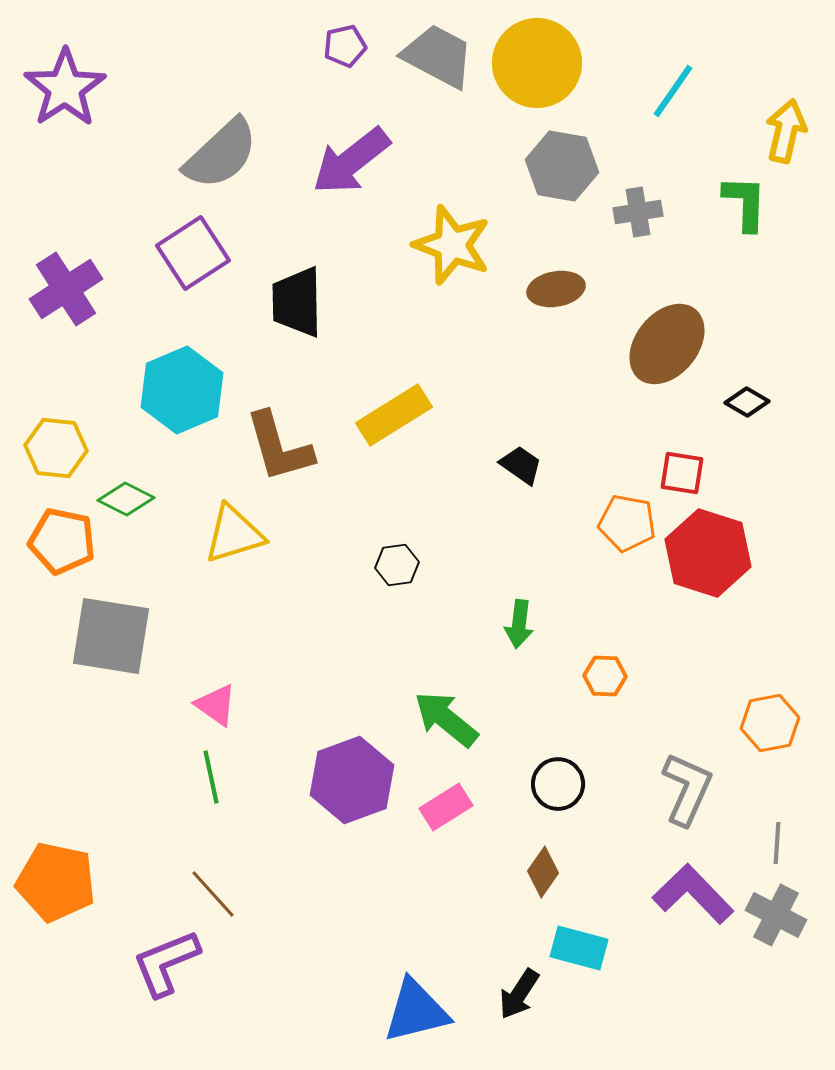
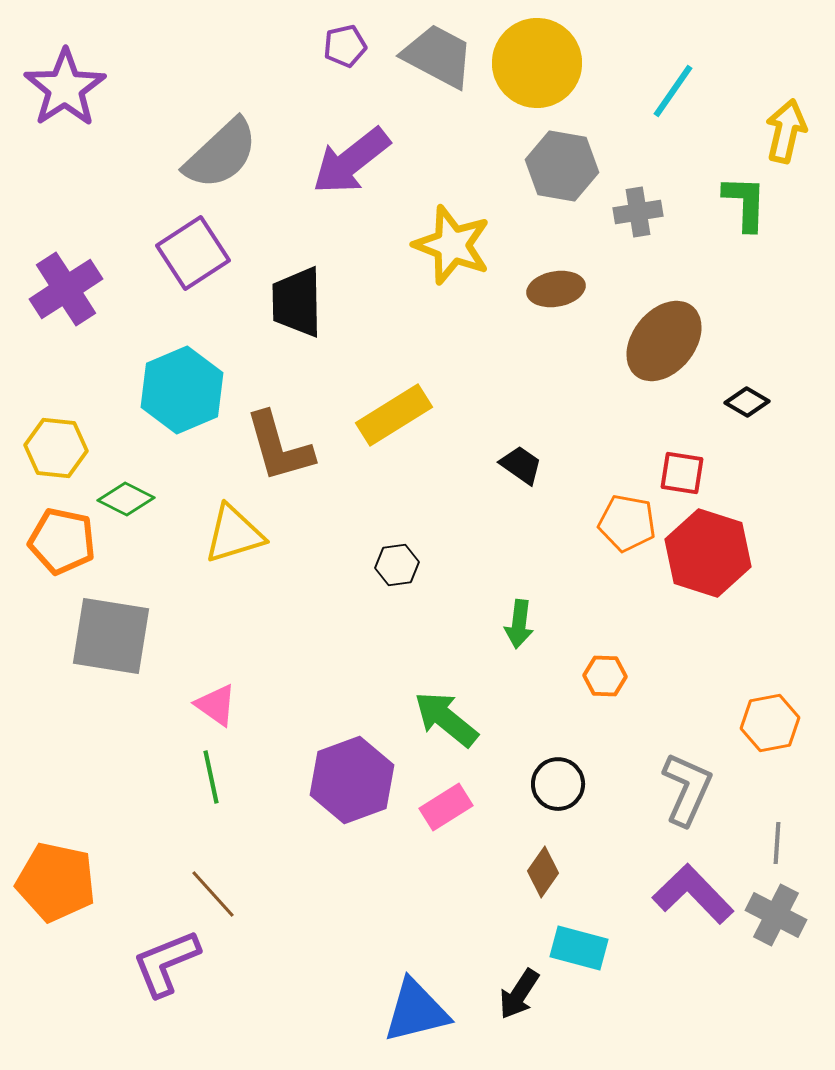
brown ellipse at (667, 344): moved 3 px left, 3 px up
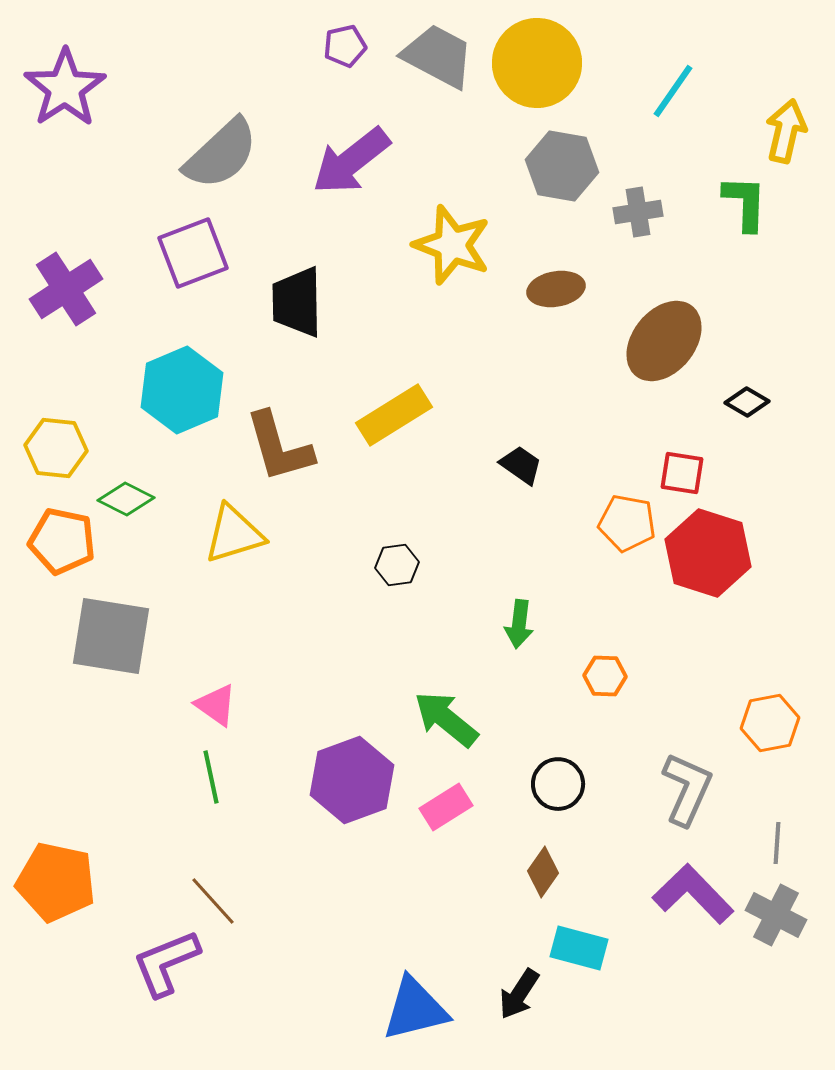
purple square at (193, 253): rotated 12 degrees clockwise
brown line at (213, 894): moved 7 px down
blue triangle at (416, 1011): moved 1 px left, 2 px up
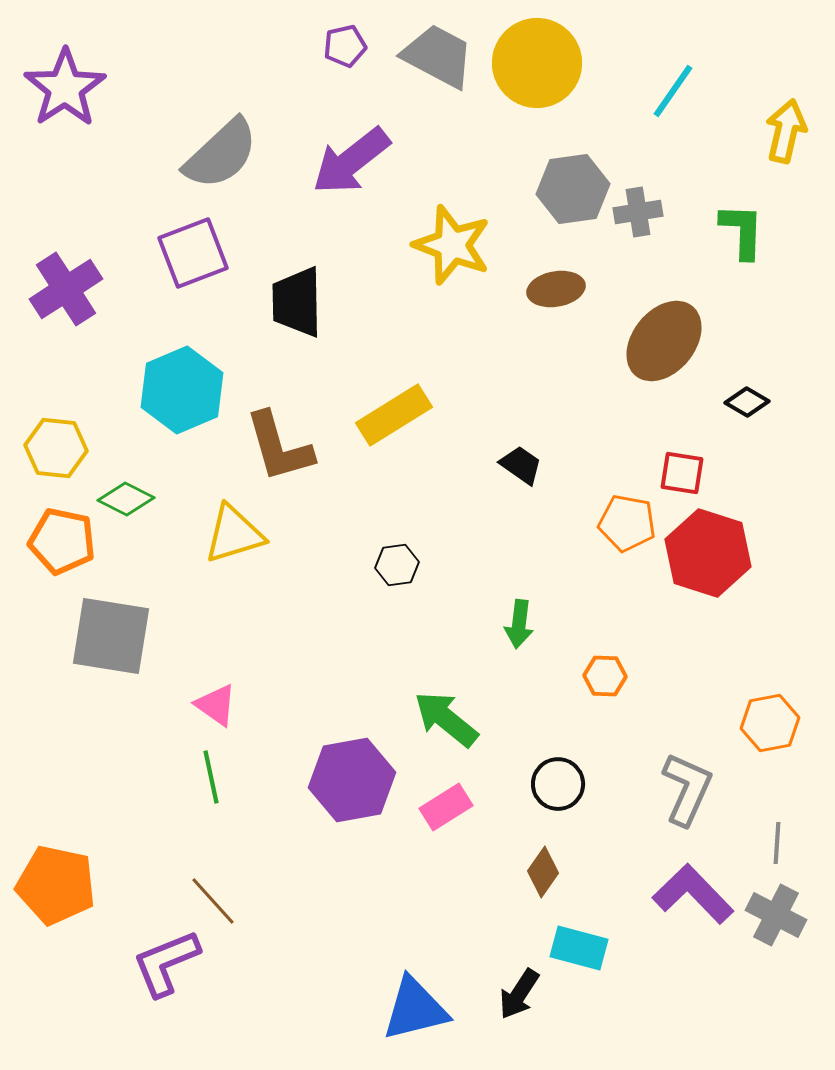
gray hexagon at (562, 166): moved 11 px right, 23 px down; rotated 18 degrees counterclockwise
green L-shape at (745, 203): moved 3 px left, 28 px down
purple hexagon at (352, 780): rotated 10 degrees clockwise
orange pentagon at (56, 882): moved 3 px down
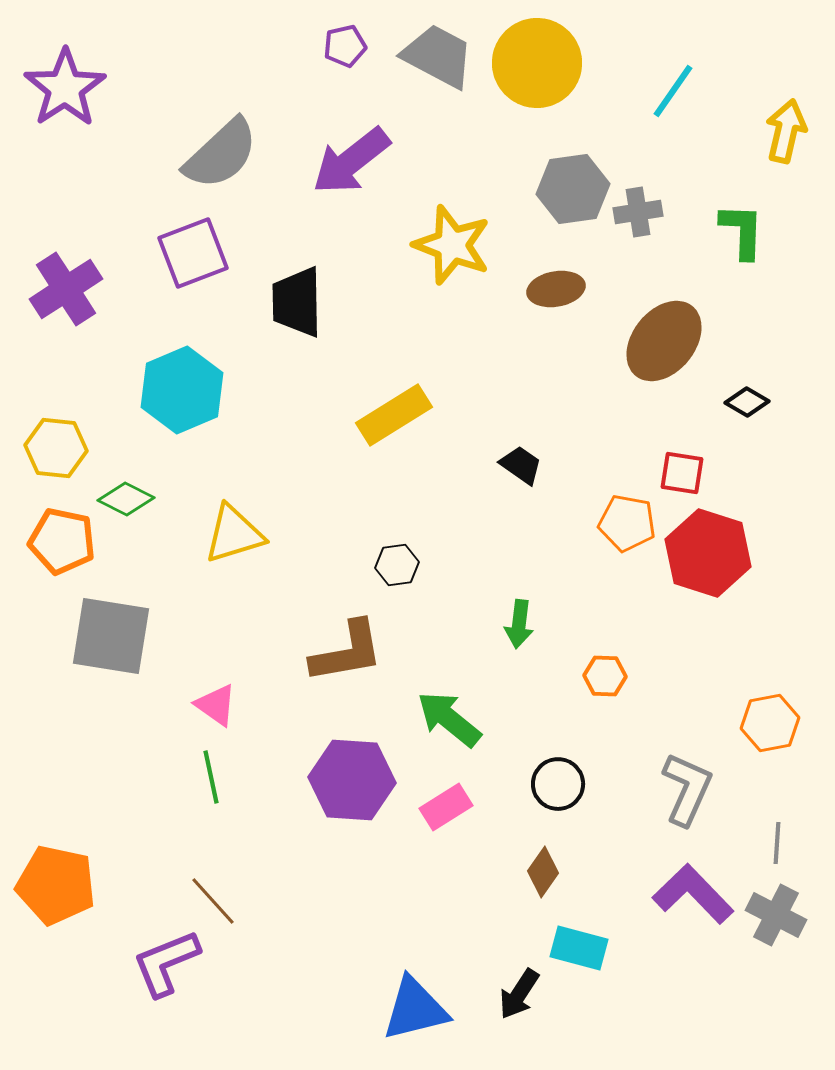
brown L-shape at (279, 447): moved 68 px right, 205 px down; rotated 84 degrees counterclockwise
green arrow at (446, 719): moved 3 px right
purple hexagon at (352, 780): rotated 14 degrees clockwise
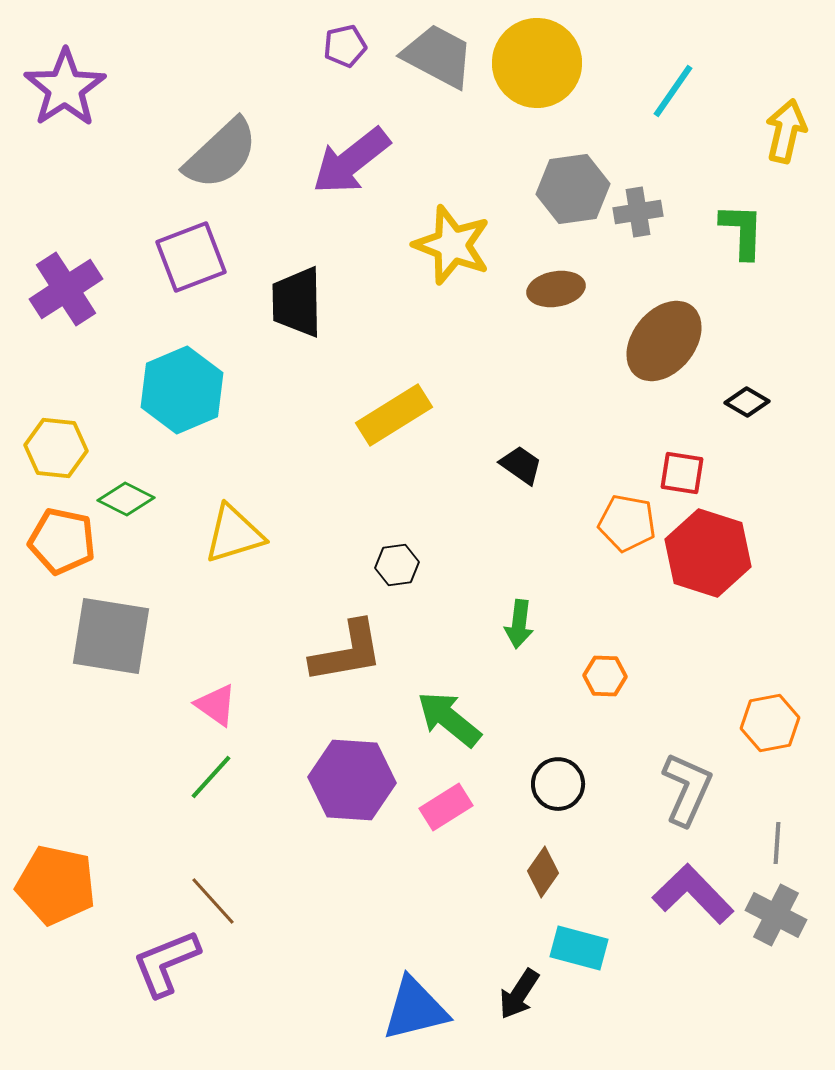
purple square at (193, 253): moved 2 px left, 4 px down
green line at (211, 777): rotated 54 degrees clockwise
